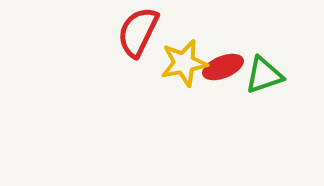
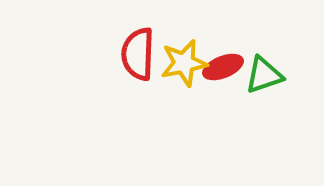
red semicircle: moved 22 px down; rotated 24 degrees counterclockwise
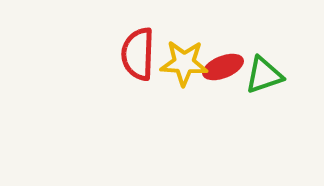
yellow star: rotated 15 degrees clockwise
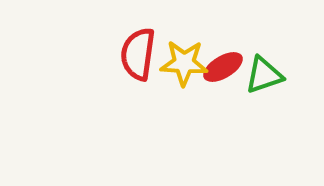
red semicircle: rotated 6 degrees clockwise
red ellipse: rotated 9 degrees counterclockwise
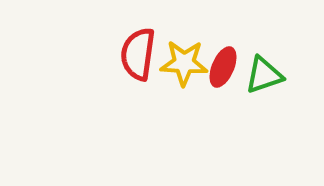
red ellipse: rotated 36 degrees counterclockwise
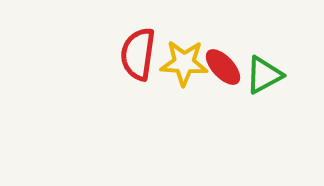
red ellipse: rotated 66 degrees counterclockwise
green triangle: rotated 9 degrees counterclockwise
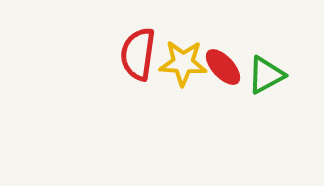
yellow star: moved 1 px left
green triangle: moved 2 px right
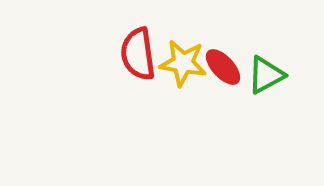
red semicircle: rotated 16 degrees counterclockwise
yellow star: rotated 6 degrees clockwise
